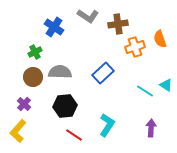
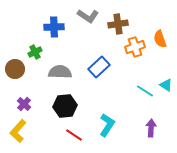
blue cross: rotated 36 degrees counterclockwise
blue rectangle: moved 4 px left, 6 px up
brown circle: moved 18 px left, 8 px up
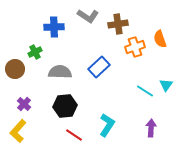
cyan triangle: rotated 32 degrees clockwise
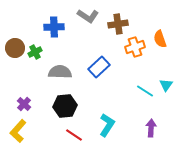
brown circle: moved 21 px up
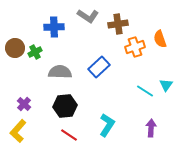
red line: moved 5 px left
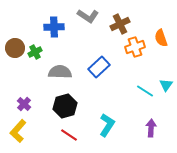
brown cross: moved 2 px right; rotated 18 degrees counterclockwise
orange semicircle: moved 1 px right, 1 px up
black hexagon: rotated 10 degrees counterclockwise
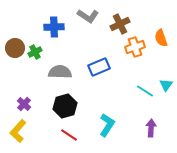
blue rectangle: rotated 20 degrees clockwise
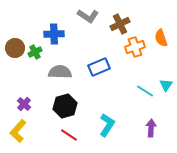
blue cross: moved 7 px down
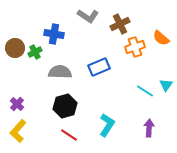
blue cross: rotated 12 degrees clockwise
orange semicircle: rotated 30 degrees counterclockwise
purple cross: moved 7 px left
purple arrow: moved 2 px left
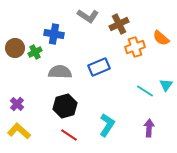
brown cross: moved 1 px left
yellow L-shape: moved 1 px right; rotated 90 degrees clockwise
